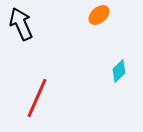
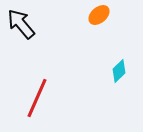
black arrow: rotated 16 degrees counterclockwise
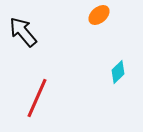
black arrow: moved 2 px right, 8 px down
cyan diamond: moved 1 px left, 1 px down
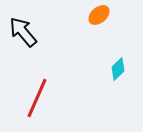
cyan diamond: moved 3 px up
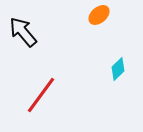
red line: moved 4 px right, 3 px up; rotated 12 degrees clockwise
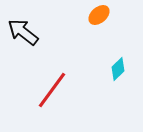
black arrow: rotated 12 degrees counterclockwise
red line: moved 11 px right, 5 px up
